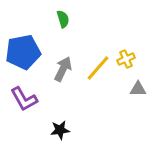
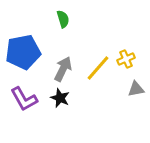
gray triangle: moved 2 px left; rotated 12 degrees counterclockwise
black star: moved 32 px up; rotated 30 degrees clockwise
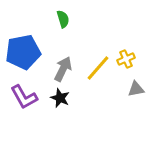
purple L-shape: moved 2 px up
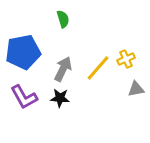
black star: rotated 18 degrees counterclockwise
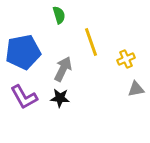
green semicircle: moved 4 px left, 4 px up
yellow line: moved 7 px left, 26 px up; rotated 60 degrees counterclockwise
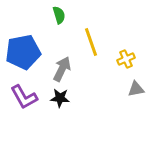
gray arrow: moved 1 px left
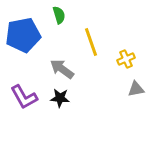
blue pentagon: moved 17 px up
gray arrow: rotated 80 degrees counterclockwise
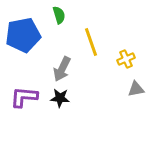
gray arrow: rotated 100 degrees counterclockwise
purple L-shape: rotated 124 degrees clockwise
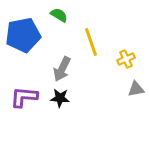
green semicircle: rotated 42 degrees counterclockwise
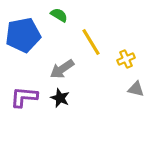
yellow line: rotated 12 degrees counterclockwise
gray arrow: rotated 30 degrees clockwise
gray triangle: rotated 24 degrees clockwise
black star: rotated 18 degrees clockwise
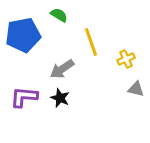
yellow line: rotated 12 degrees clockwise
